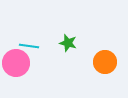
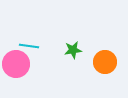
green star: moved 5 px right, 7 px down; rotated 24 degrees counterclockwise
pink circle: moved 1 px down
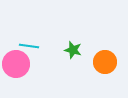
green star: rotated 24 degrees clockwise
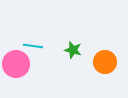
cyan line: moved 4 px right
